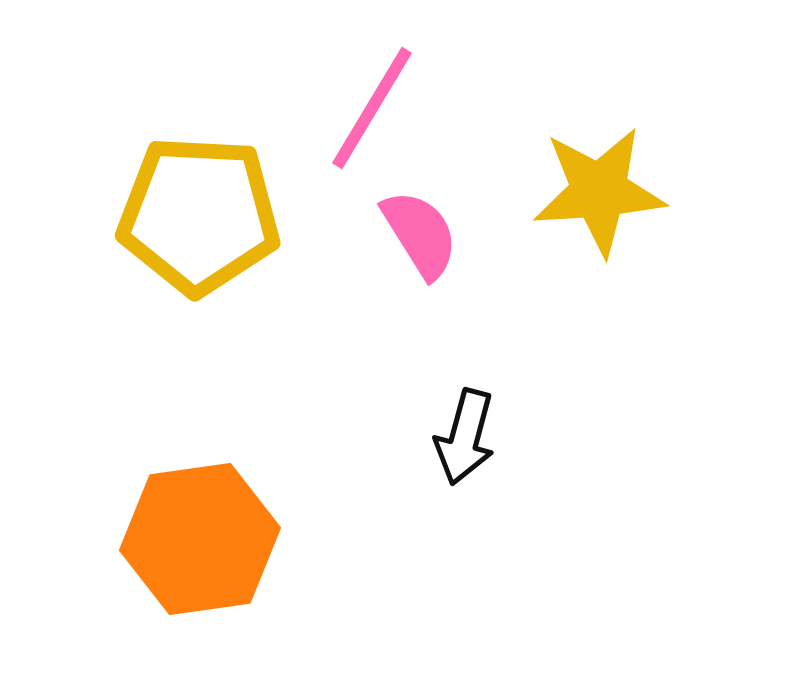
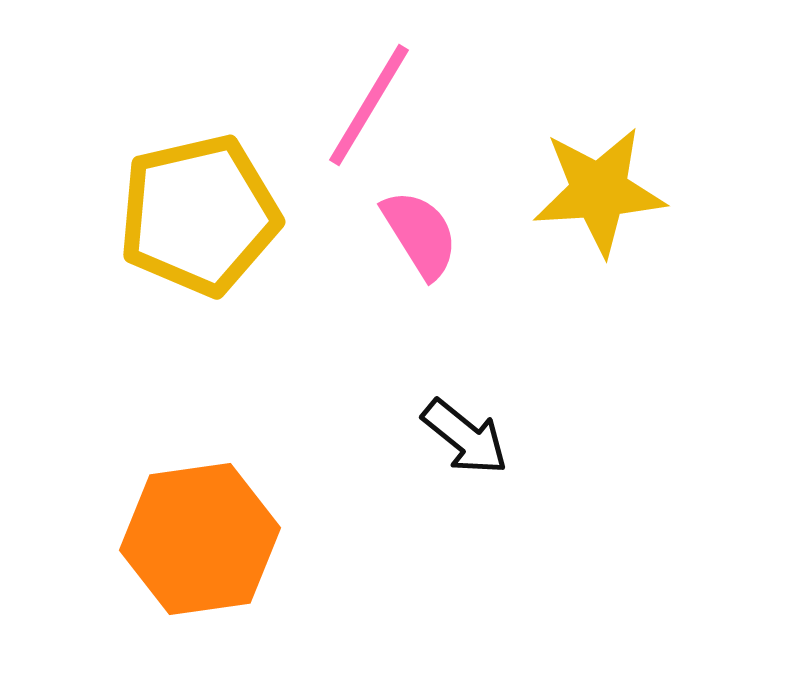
pink line: moved 3 px left, 3 px up
yellow pentagon: rotated 16 degrees counterclockwise
black arrow: rotated 66 degrees counterclockwise
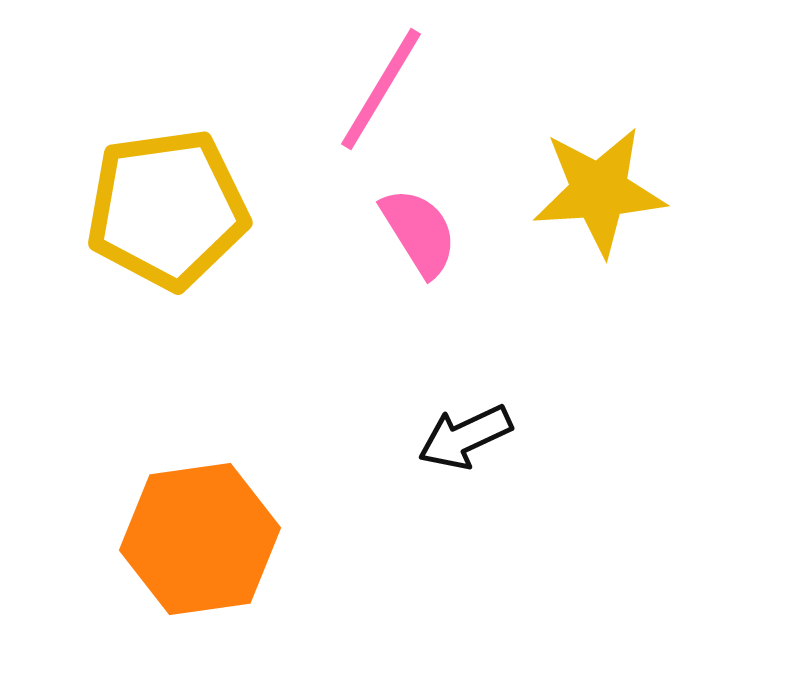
pink line: moved 12 px right, 16 px up
yellow pentagon: moved 32 px left, 6 px up; rotated 5 degrees clockwise
pink semicircle: moved 1 px left, 2 px up
black arrow: rotated 116 degrees clockwise
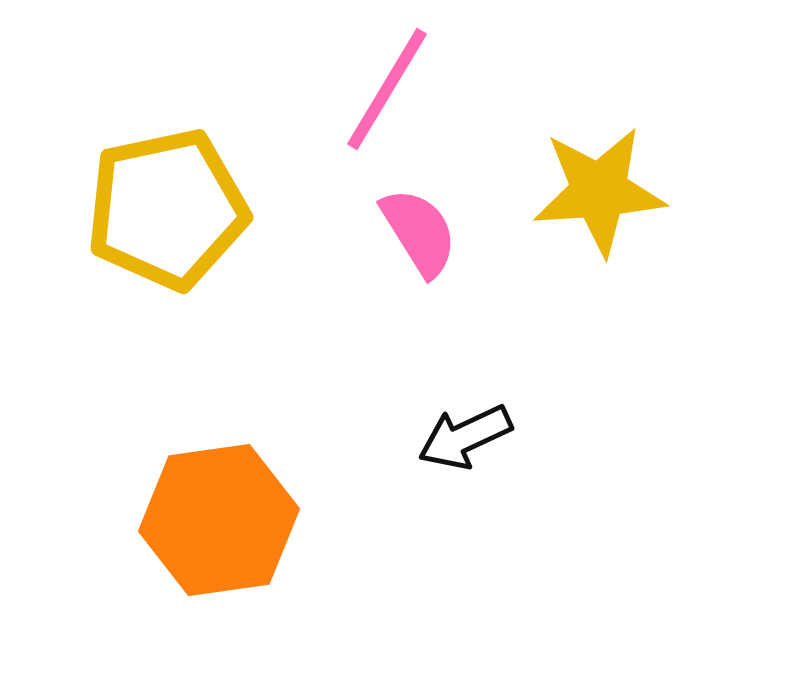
pink line: moved 6 px right
yellow pentagon: rotated 4 degrees counterclockwise
orange hexagon: moved 19 px right, 19 px up
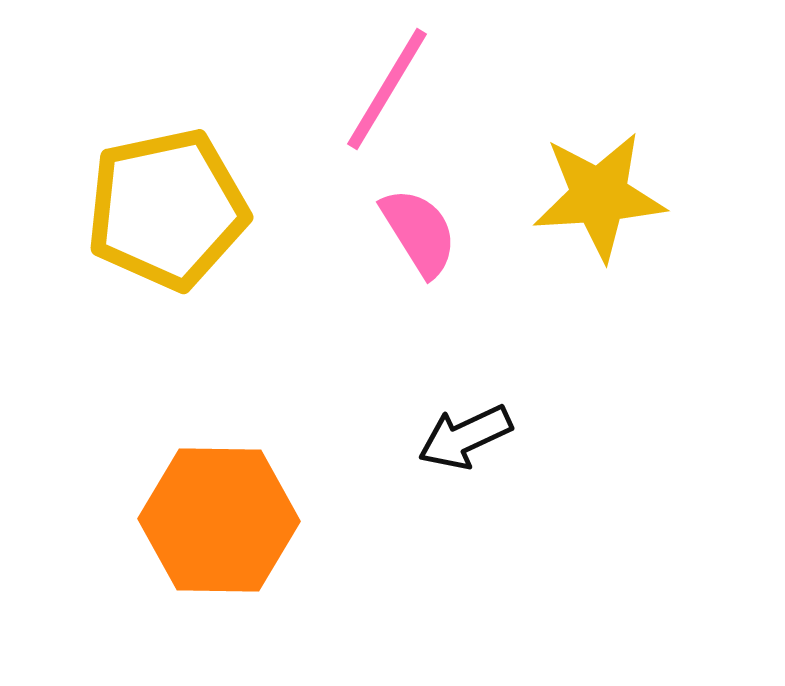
yellow star: moved 5 px down
orange hexagon: rotated 9 degrees clockwise
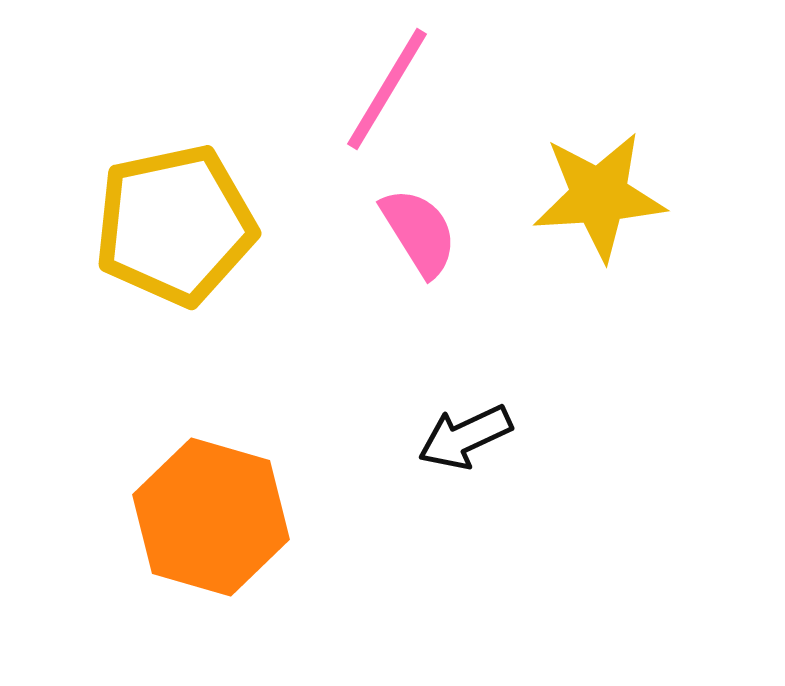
yellow pentagon: moved 8 px right, 16 px down
orange hexagon: moved 8 px left, 3 px up; rotated 15 degrees clockwise
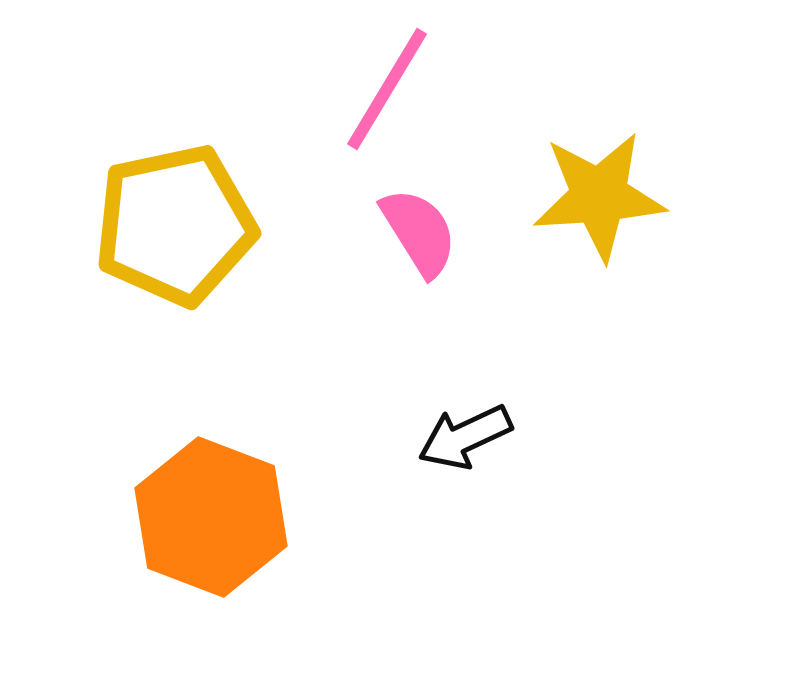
orange hexagon: rotated 5 degrees clockwise
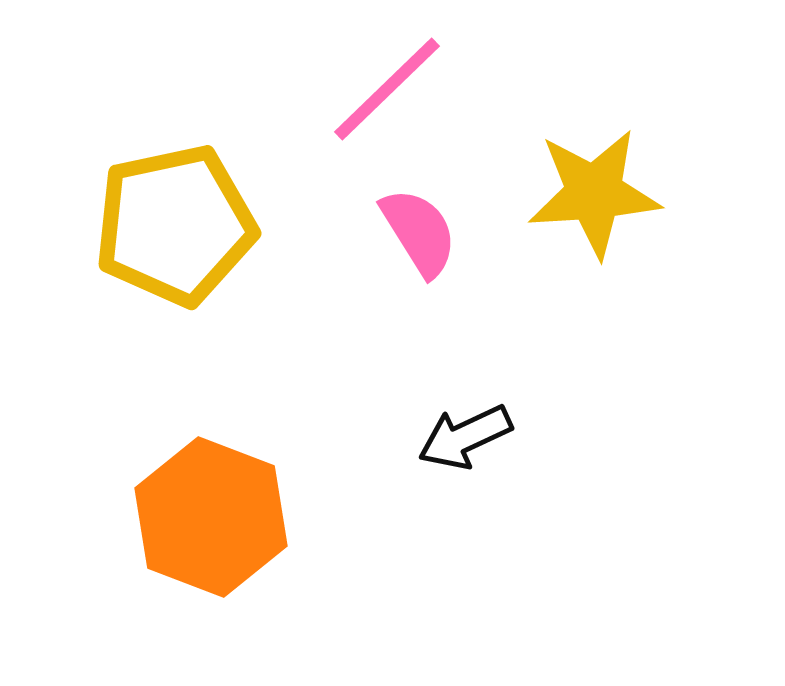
pink line: rotated 15 degrees clockwise
yellow star: moved 5 px left, 3 px up
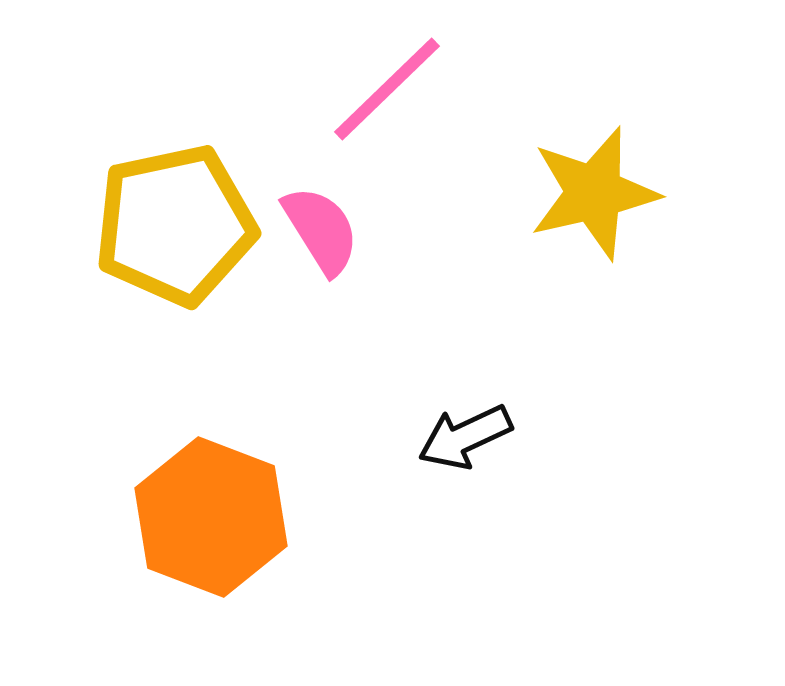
yellow star: rotated 9 degrees counterclockwise
pink semicircle: moved 98 px left, 2 px up
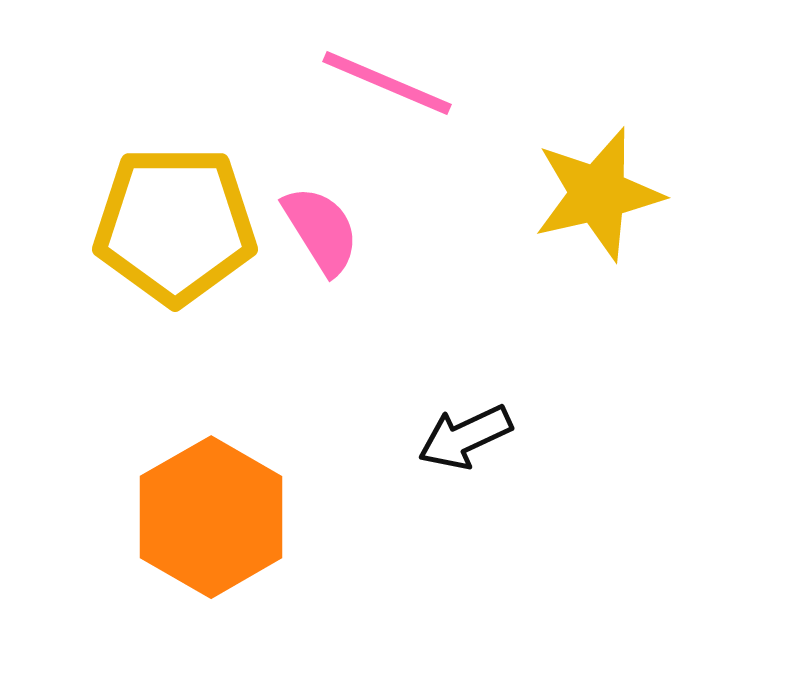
pink line: moved 6 px up; rotated 67 degrees clockwise
yellow star: moved 4 px right, 1 px down
yellow pentagon: rotated 12 degrees clockwise
orange hexagon: rotated 9 degrees clockwise
